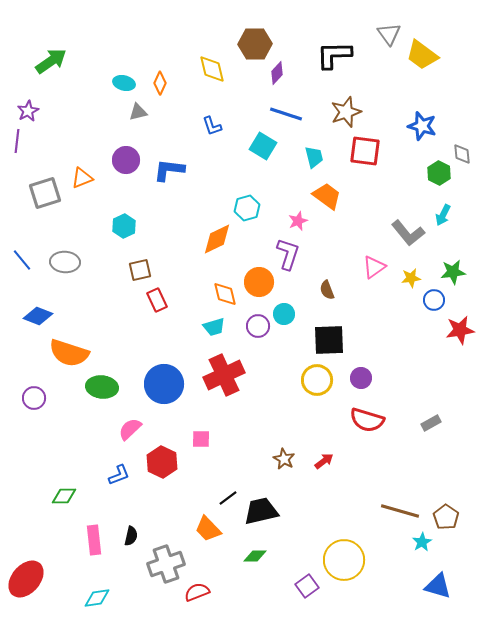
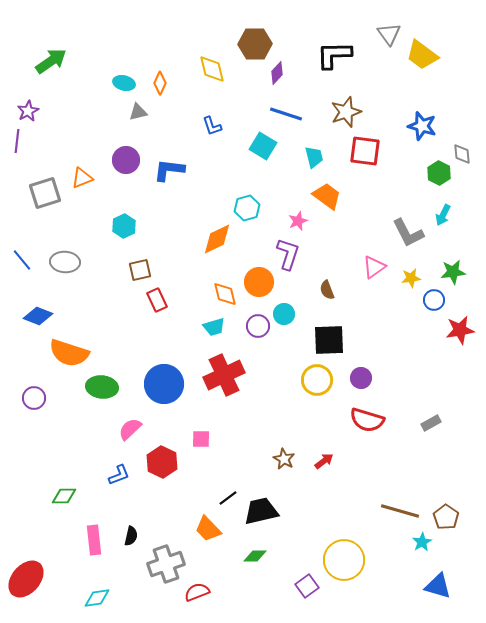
gray L-shape at (408, 233): rotated 12 degrees clockwise
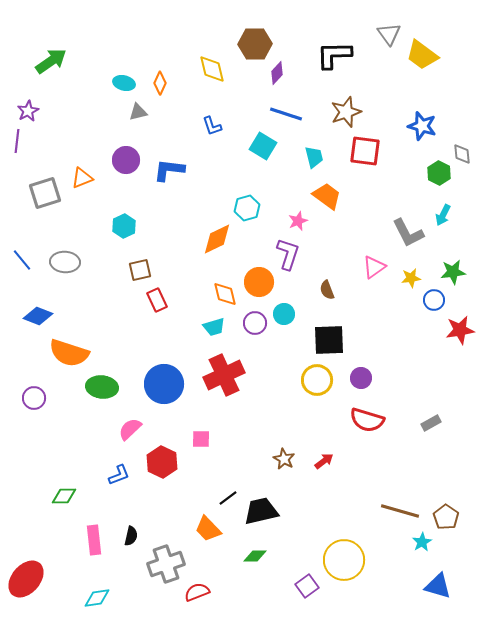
purple circle at (258, 326): moved 3 px left, 3 px up
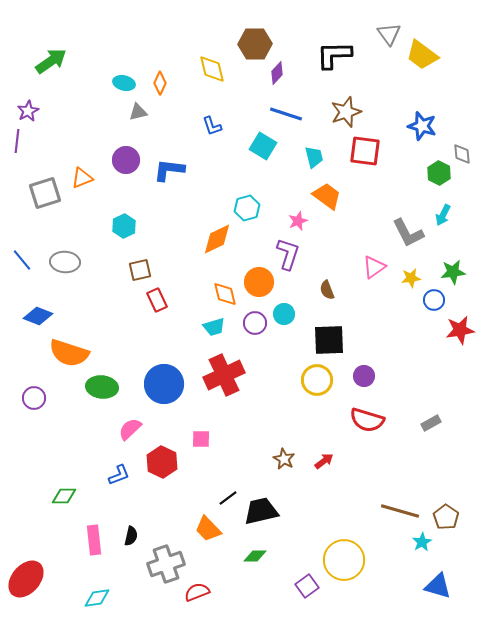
purple circle at (361, 378): moved 3 px right, 2 px up
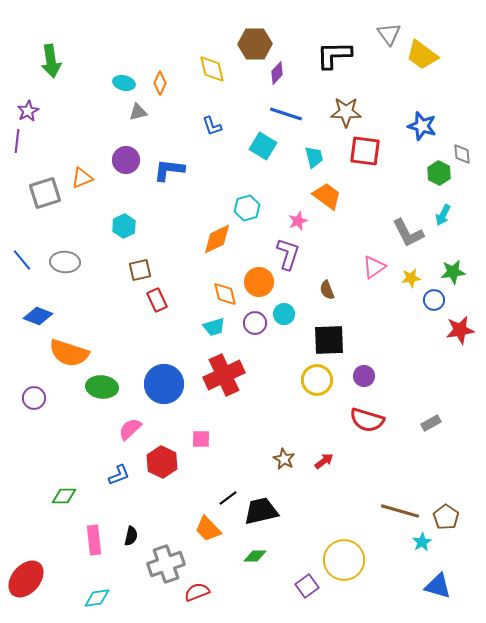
green arrow at (51, 61): rotated 116 degrees clockwise
brown star at (346, 112): rotated 20 degrees clockwise
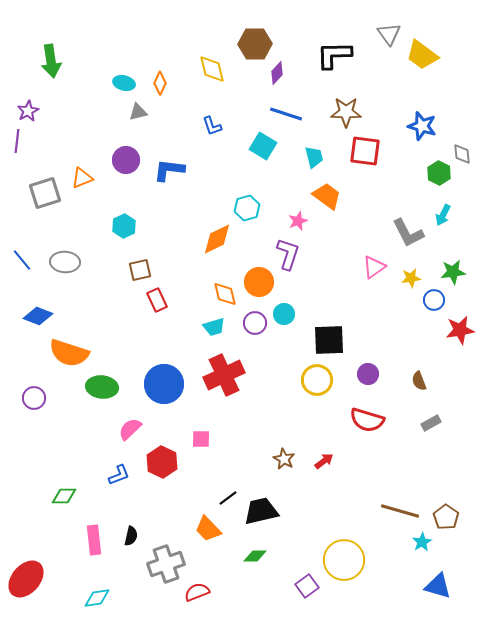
brown semicircle at (327, 290): moved 92 px right, 91 px down
purple circle at (364, 376): moved 4 px right, 2 px up
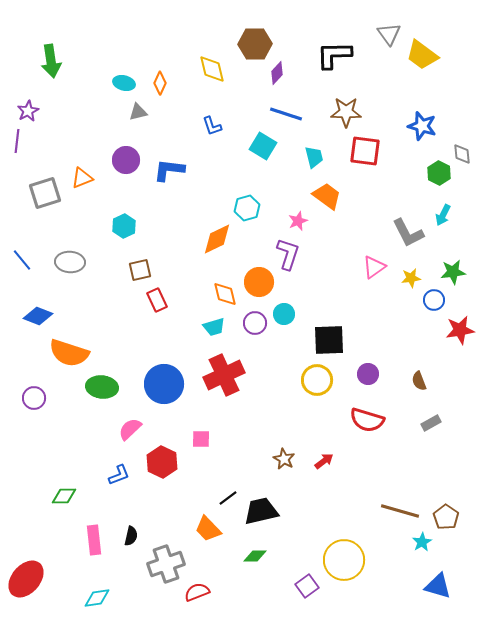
gray ellipse at (65, 262): moved 5 px right
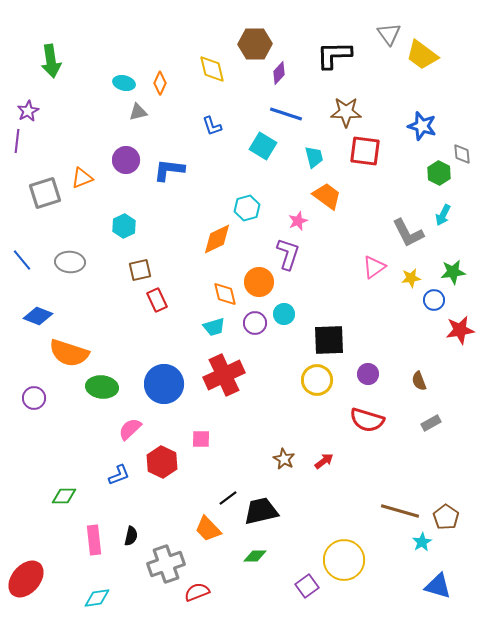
purple diamond at (277, 73): moved 2 px right
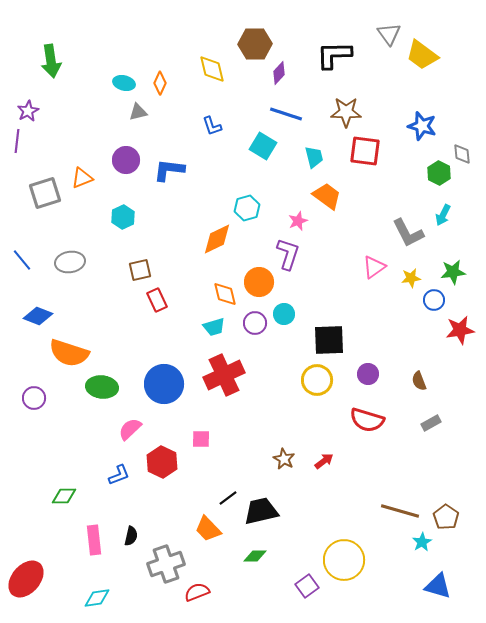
cyan hexagon at (124, 226): moved 1 px left, 9 px up
gray ellipse at (70, 262): rotated 12 degrees counterclockwise
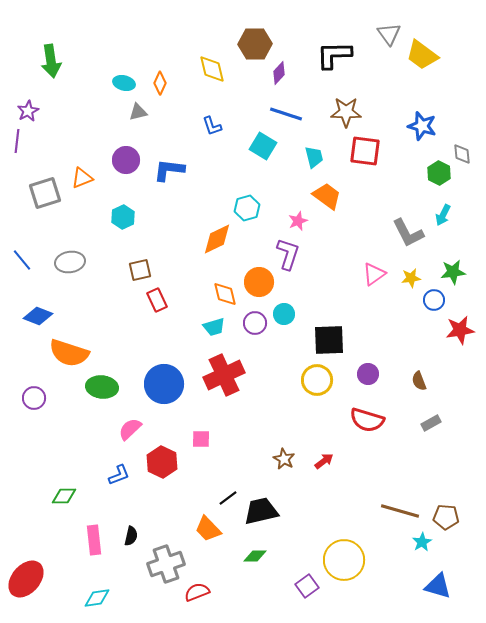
pink triangle at (374, 267): moved 7 px down
brown pentagon at (446, 517): rotated 30 degrees counterclockwise
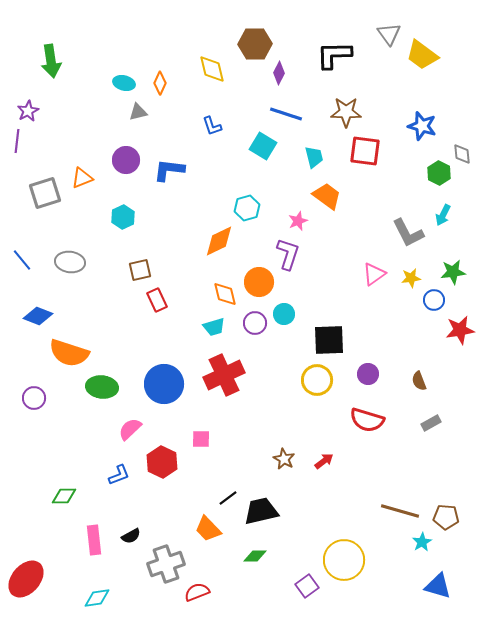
purple diamond at (279, 73): rotated 15 degrees counterclockwise
orange diamond at (217, 239): moved 2 px right, 2 px down
gray ellipse at (70, 262): rotated 16 degrees clockwise
black semicircle at (131, 536): rotated 48 degrees clockwise
